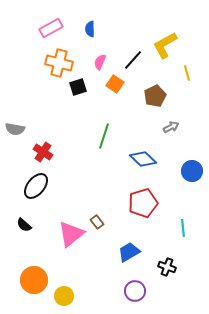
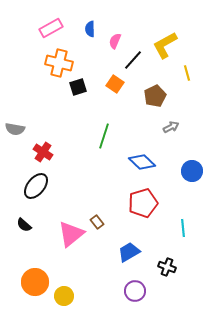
pink semicircle: moved 15 px right, 21 px up
blue diamond: moved 1 px left, 3 px down
orange circle: moved 1 px right, 2 px down
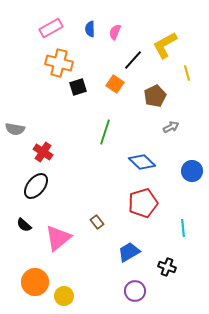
pink semicircle: moved 9 px up
green line: moved 1 px right, 4 px up
pink triangle: moved 13 px left, 4 px down
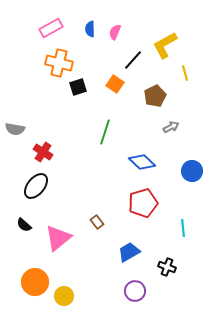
yellow line: moved 2 px left
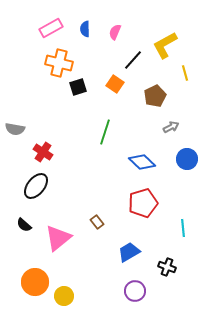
blue semicircle: moved 5 px left
blue circle: moved 5 px left, 12 px up
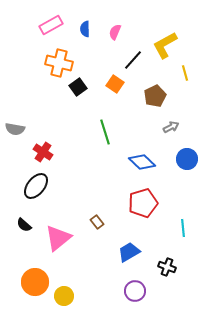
pink rectangle: moved 3 px up
black square: rotated 18 degrees counterclockwise
green line: rotated 35 degrees counterclockwise
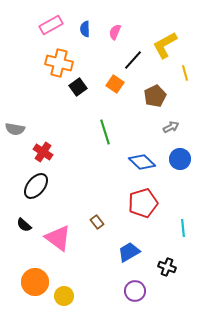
blue circle: moved 7 px left
pink triangle: rotated 44 degrees counterclockwise
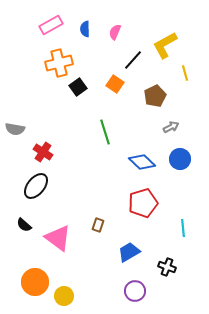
orange cross: rotated 28 degrees counterclockwise
brown rectangle: moved 1 px right, 3 px down; rotated 56 degrees clockwise
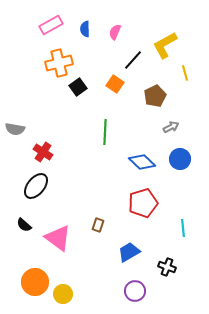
green line: rotated 20 degrees clockwise
yellow circle: moved 1 px left, 2 px up
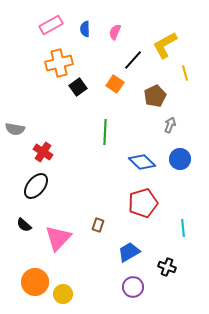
gray arrow: moved 1 px left, 2 px up; rotated 42 degrees counterclockwise
pink triangle: rotated 36 degrees clockwise
purple circle: moved 2 px left, 4 px up
